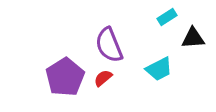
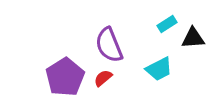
cyan rectangle: moved 7 px down
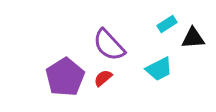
purple semicircle: rotated 21 degrees counterclockwise
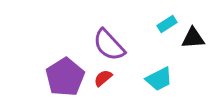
cyan trapezoid: moved 10 px down
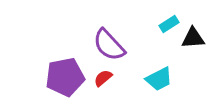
cyan rectangle: moved 2 px right
purple pentagon: rotated 21 degrees clockwise
